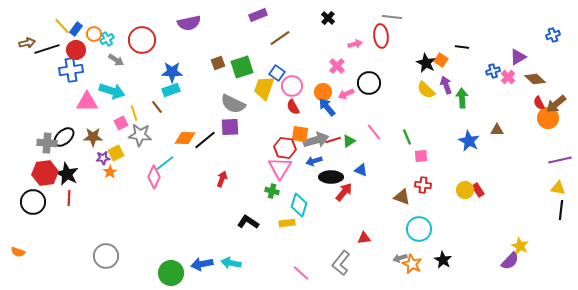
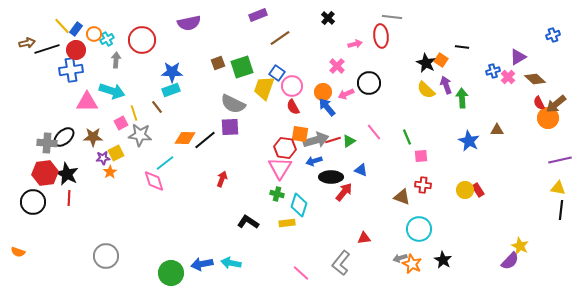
gray arrow at (116, 60): rotated 119 degrees counterclockwise
pink diamond at (154, 177): moved 4 px down; rotated 40 degrees counterclockwise
green cross at (272, 191): moved 5 px right, 3 px down
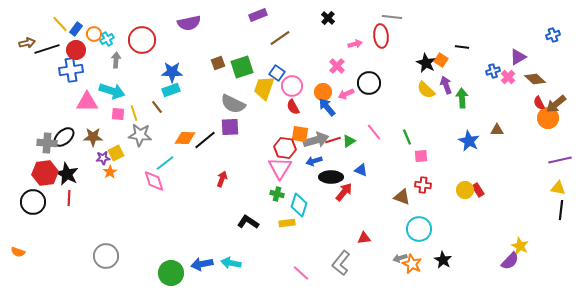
yellow line at (62, 26): moved 2 px left, 2 px up
pink square at (121, 123): moved 3 px left, 9 px up; rotated 32 degrees clockwise
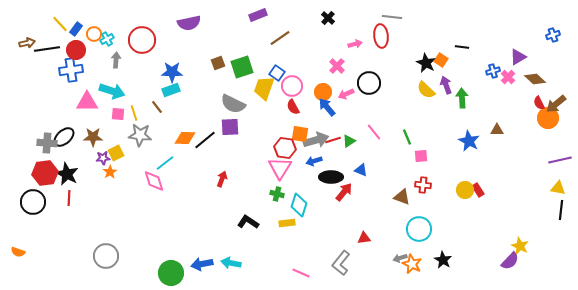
black line at (47, 49): rotated 10 degrees clockwise
pink line at (301, 273): rotated 18 degrees counterclockwise
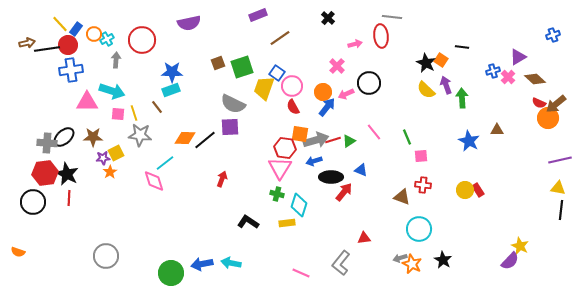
red circle at (76, 50): moved 8 px left, 5 px up
red semicircle at (539, 103): rotated 40 degrees counterclockwise
blue arrow at (327, 107): rotated 78 degrees clockwise
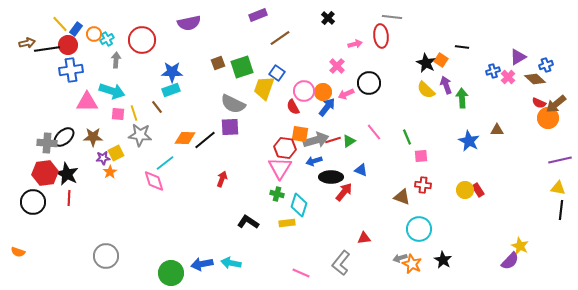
blue cross at (553, 35): moved 7 px left, 30 px down
pink circle at (292, 86): moved 12 px right, 5 px down
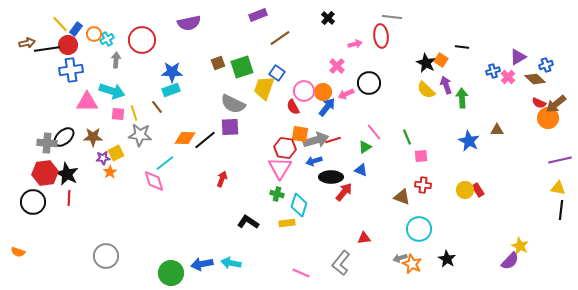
green triangle at (349, 141): moved 16 px right, 6 px down
black star at (443, 260): moved 4 px right, 1 px up
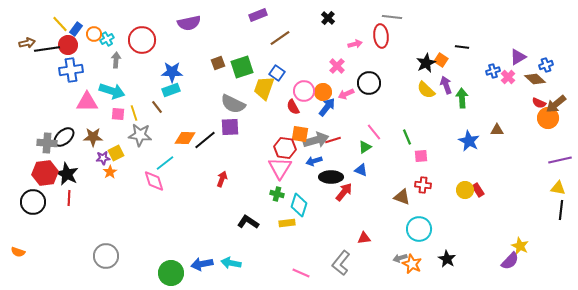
black star at (426, 63): rotated 18 degrees clockwise
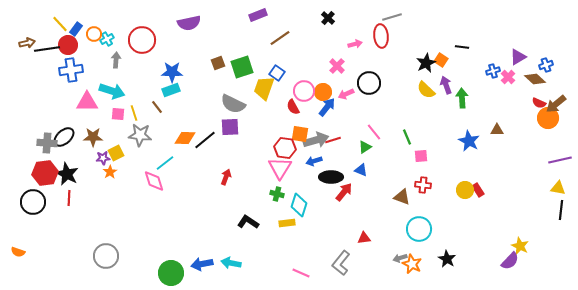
gray line at (392, 17): rotated 24 degrees counterclockwise
red arrow at (222, 179): moved 4 px right, 2 px up
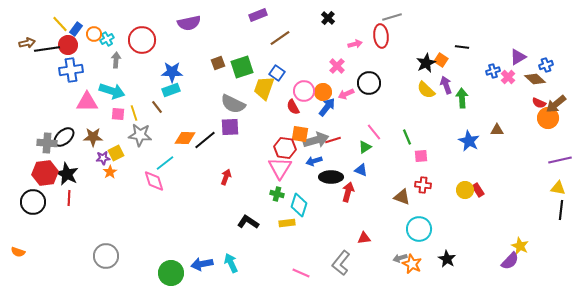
red arrow at (344, 192): moved 4 px right; rotated 24 degrees counterclockwise
cyan arrow at (231, 263): rotated 54 degrees clockwise
